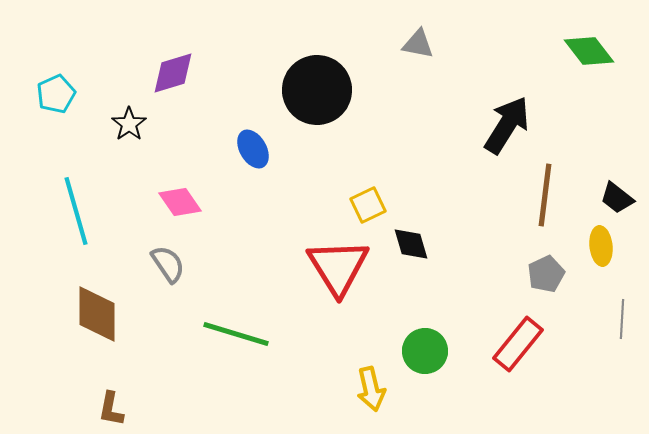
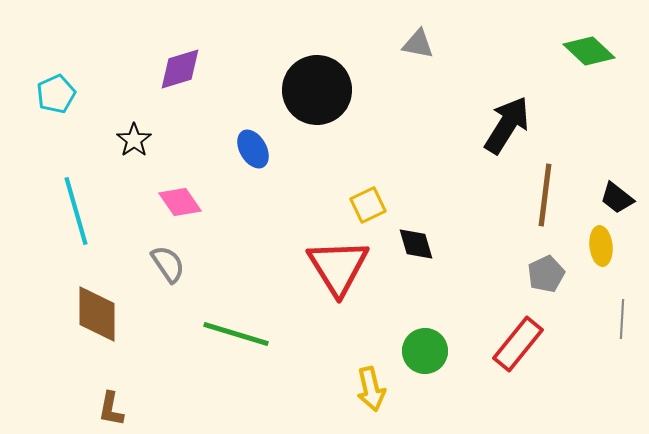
green diamond: rotated 9 degrees counterclockwise
purple diamond: moved 7 px right, 4 px up
black star: moved 5 px right, 16 px down
black diamond: moved 5 px right
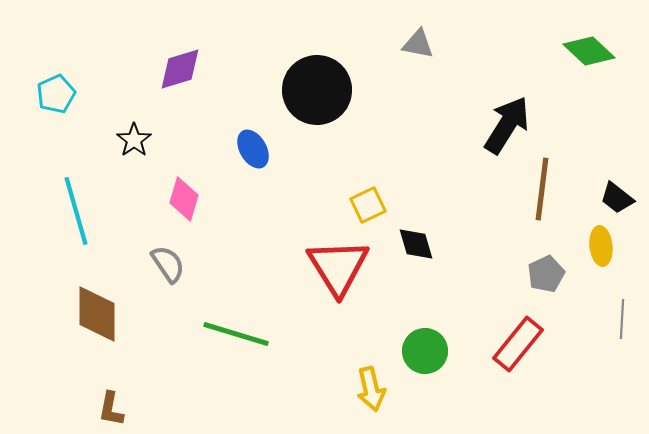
brown line: moved 3 px left, 6 px up
pink diamond: moved 4 px right, 3 px up; rotated 51 degrees clockwise
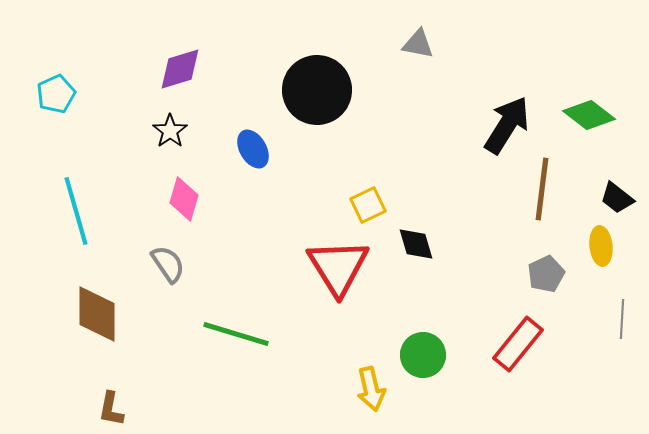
green diamond: moved 64 px down; rotated 6 degrees counterclockwise
black star: moved 36 px right, 9 px up
green circle: moved 2 px left, 4 px down
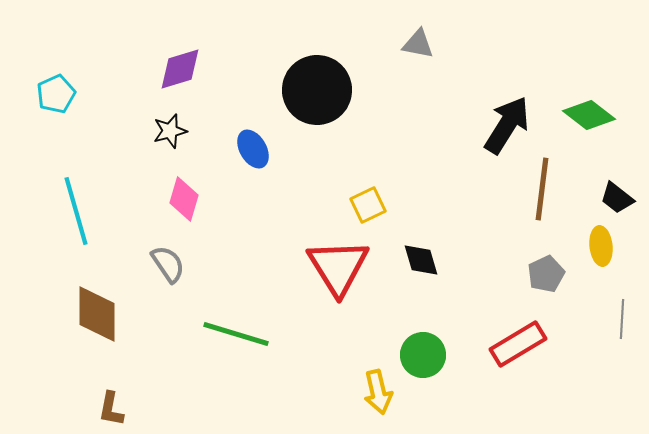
black star: rotated 20 degrees clockwise
black diamond: moved 5 px right, 16 px down
red rectangle: rotated 20 degrees clockwise
yellow arrow: moved 7 px right, 3 px down
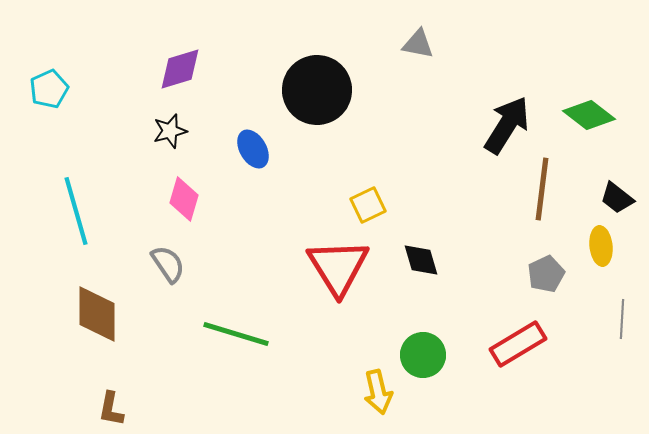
cyan pentagon: moved 7 px left, 5 px up
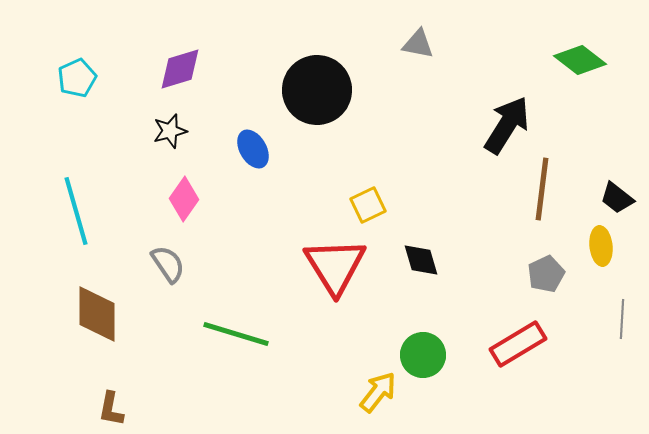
cyan pentagon: moved 28 px right, 11 px up
green diamond: moved 9 px left, 55 px up
pink diamond: rotated 18 degrees clockwise
red triangle: moved 3 px left, 1 px up
yellow arrow: rotated 129 degrees counterclockwise
